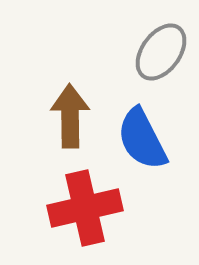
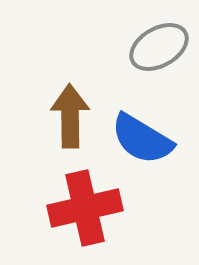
gray ellipse: moved 2 px left, 5 px up; rotated 24 degrees clockwise
blue semicircle: rotated 32 degrees counterclockwise
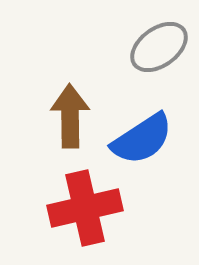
gray ellipse: rotated 6 degrees counterclockwise
blue semicircle: rotated 64 degrees counterclockwise
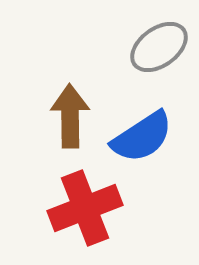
blue semicircle: moved 2 px up
red cross: rotated 8 degrees counterclockwise
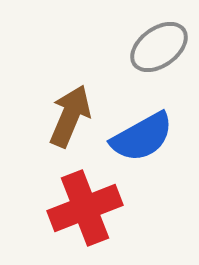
brown arrow: rotated 24 degrees clockwise
blue semicircle: rotated 4 degrees clockwise
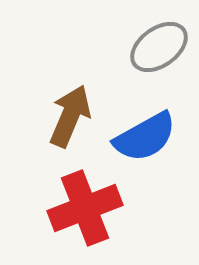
blue semicircle: moved 3 px right
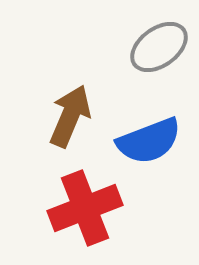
blue semicircle: moved 4 px right, 4 px down; rotated 8 degrees clockwise
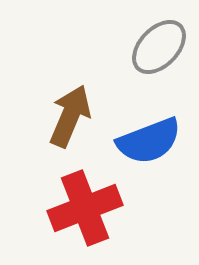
gray ellipse: rotated 10 degrees counterclockwise
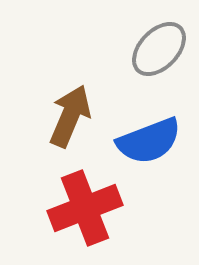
gray ellipse: moved 2 px down
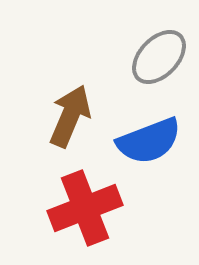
gray ellipse: moved 8 px down
